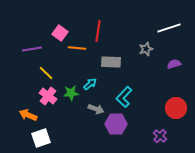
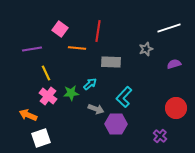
pink square: moved 4 px up
yellow line: rotated 21 degrees clockwise
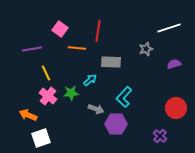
cyan arrow: moved 4 px up
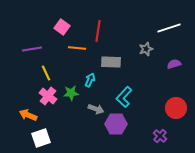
pink square: moved 2 px right, 2 px up
cyan arrow: rotated 24 degrees counterclockwise
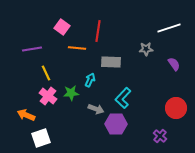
gray star: rotated 16 degrees clockwise
purple semicircle: rotated 72 degrees clockwise
cyan L-shape: moved 1 px left, 1 px down
orange arrow: moved 2 px left
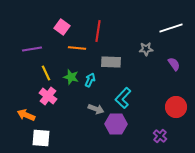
white line: moved 2 px right
green star: moved 16 px up; rotated 21 degrees clockwise
red circle: moved 1 px up
white square: rotated 24 degrees clockwise
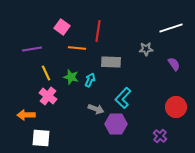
orange arrow: rotated 24 degrees counterclockwise
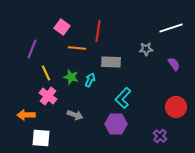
purple line: rotated 60 degrees counterclockwise
gray arrow: moved 21 px left, 6 px down
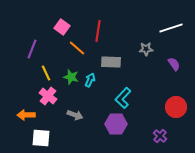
orange line: rotated 36 degrees clockwise
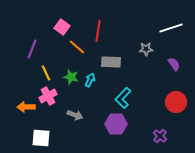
orange line: moved 1 px up
pink cross: rotated 24 degrees clockwise
red circle: moved 5 px up
orange arrow: moved 8 px up
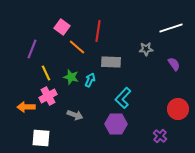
red circle: moved 2 px right, 7 px down
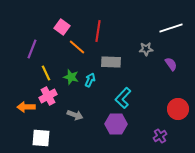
purple semicircle: moved 3 px left
purple cross: rotated 16 degrees clockwise
